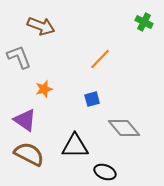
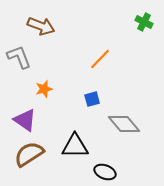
gray diamond: moved 4 px up
brown semicircle: rotated 60 degrees counterclockwise
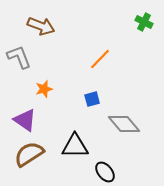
black ellipse: rotated 30 degrees clockwise
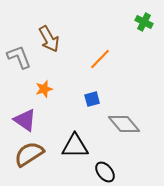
brown arrow: moved 8 px right, 13 px down; rotated 40 degrees clockwise
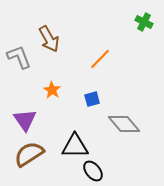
orange star: moved 8 px right, 1 px down; rotated 24 degrees counterclockwise
purple triangle: rotated 20 degrees clockwise
black ellipse: moved 12 px left, 1 px up
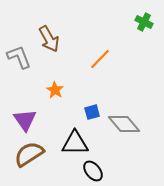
orange star: moved 3 px right
blue square: moved 13 px down
black triangle: moved 3 px up
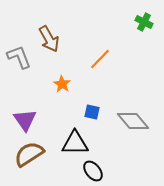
orange star: moved 7 px right, 6 px up
blue square: rotated 28 degrees clockwise
gray diamond: moved 9 px right, 3 px up
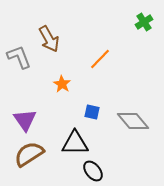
green cross: rotated 30 degrees clockwise
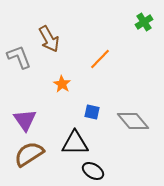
black ellipse: rotated 20 degrees counterclockwise
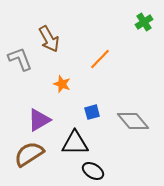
gray L-shape: moved 1 px right, 2 px down
orange star: rotated 12 degrees counterclockwise
blue square: rotated 28 degrees counterclockwise
purple triangle: moved 14 px right; rotated 35 degrees clockwise
